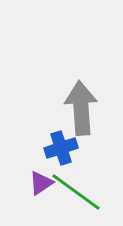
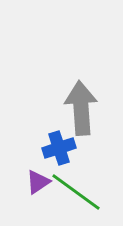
blue cross: moved 2 px left
purple triangle: moved 3 px left, 1 px up
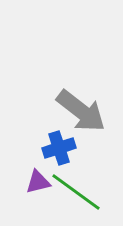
gray arrow: moved 3 px down; rotated 132 degrees clockwise
purple triangle: rotated 20 degrees clockwise
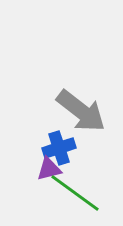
purple triangle: moved 11 px right, 13 px up
green line: moved 1 px left, 1 px down
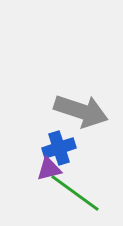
gray arrow: rotated 20 degrees counterclockwise
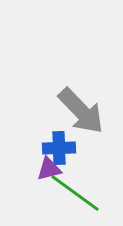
gray arrow: rotated 28 degrees clockwise
blue cross: rotated 16 degrees clockwise
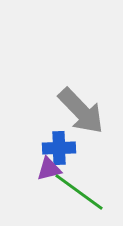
green line: moved 4 px right, 1 px up
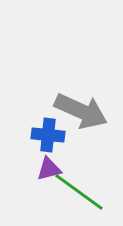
gray arrow: rotated 22 degrees counterclockwise
blue cross: moved 11 px left, 13 px up; rotated 8 degrees clockwise
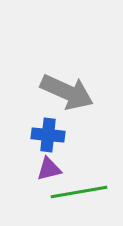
gray arrow: moved 14 px left, 19 px up
green line: rotated 46 degrees counterclockwise
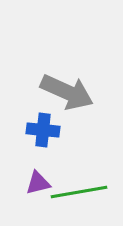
blue cross: moved 5 px left, 5 px up
purple triangle: moved 11 px left, 14 px down
